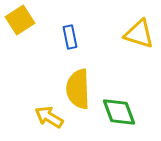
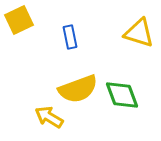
yellow square: moved 1 px left; rotated 8 degrees clockwise
yellow triangle: moved 1 px up
yellow semicircle: rotated 108 degrees counterclockwise
green diamond: moved 3 px right, 17 px up
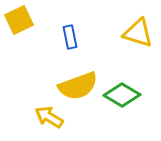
yellow triangle: moved 1 px left
yellow semicircle: moved 3 px up
green diamond: rotated 39 degrees counterclockwise
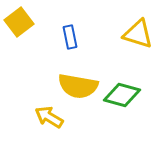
yellow square: moved 2 px down; rotated 12 degrees counterclockwise
yellow triangle: moved 1 px down
yellow semicircle: rotated 30 degrees clockwise
green diamond: rotated 15 degrees counterclockwise
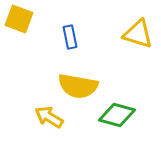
yellow square: moved 3 px up; rotated 32 degrees counterclockwise
green diamond: moved 5 px left, 20 px down
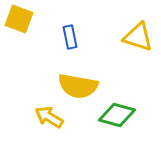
yellow triangle: moved 3 px down
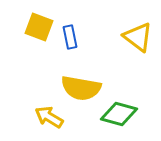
yellow square: moved 20 px right, 8 px down
yellow triangle: rotated 20 degrees clockwise
yellow semicircle: moved 3 px right, 2 px down
green diamond: moved 2 px right, 1 px up
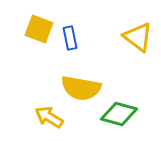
yellow square: moved 2 px down
blue rectangle: moved 1 px down
